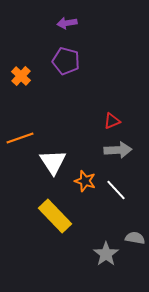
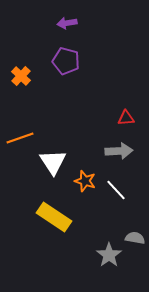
red triangle: moved 14 px right, 3 px up; rotated 18 degrees clockwise
gray arrow: moved 1 px right, 1 px down
yellow rectangle: moved 1 px left, 1 px down; rotated 12 degrees counterclockwise
gray star: moved 3 px right, 1 px down
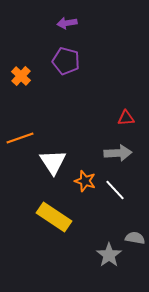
gray arrow: moved 1 px left, 2 px down
white line: moved 1 px left
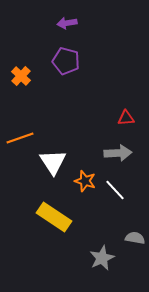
gray star: moved 7 px left, 3 px down; rotated 10 degrees clockwise
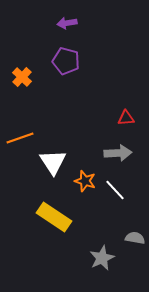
orange cross: moved 1 px right, 1 px down
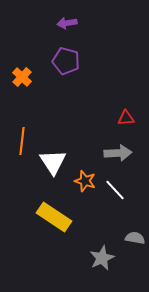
orange line: moved 2 px right, 3 px down; rotated 64 degrees counterclockwise
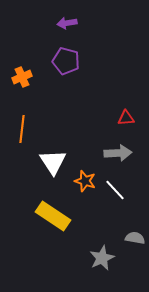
orange cross: rotated 24 degrees clockwise
orange line: moved 12 px up
yellow rectangle: moved 1 px left, 1 px up
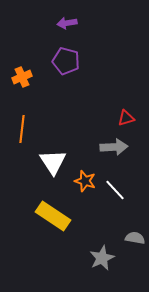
red triangle: rotated 12 degrees counterclockwise
gray arrow: moved 4 px left, 6 px up
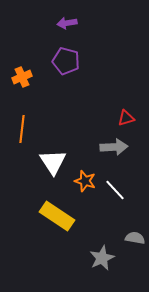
yellow rectangle: moved 4 px right
